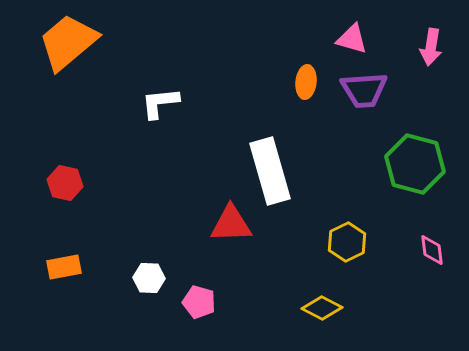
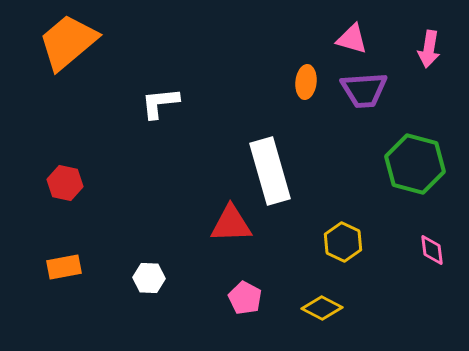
pink arrow: moved 2 px left, 2 px down
yellow hexagon: moved 4 px left; rotated 9 degrees counterclockwise
pink pentagon: moved 46 px right, 4 px up; rotated 12 degrees clockwise
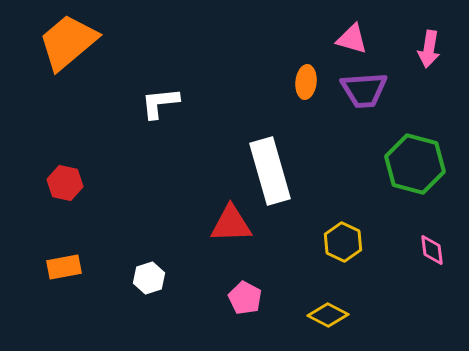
white hexagon: rotated 20 degrees counterclockwise
yellow diamond: moved 6 px right, 7 px down
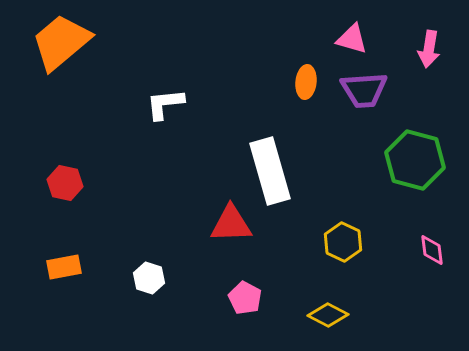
orange trapezoid: moved 7 px left
white L-shape: moved 5 px right, 1 px down
green hexagon: moved 4 px up
white hexagon: rotated 24 degrees counterclockwise
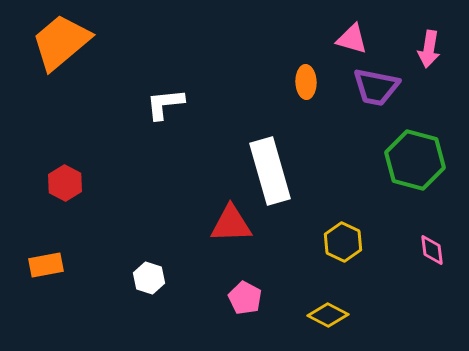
orange ellipse: rotated 8 degrees counterclockwise
purple trapezoid: moved 12 px right, 3 px up; rotated 15 degrees clockwise
red hexagon: rotated 16 degrees clockwise
orange rectangle: moved 18 px left, 2 px up
